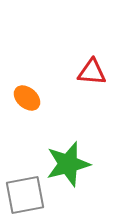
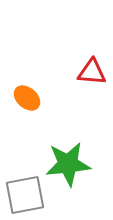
green star: rotated 9 degrees clockwise
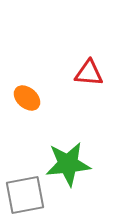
red triangle: moved 3 px left, 1 px down
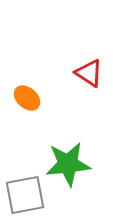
red triangle: rotated 28 degrees clockwise
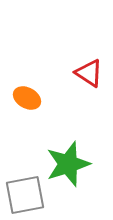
orange ellipse: rotated 12 degrees counterclockwise
green star: rotated 12 degrees counterclockwise
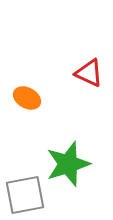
red triangle: rotated 8 degrees counterclockwise
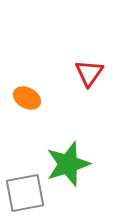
red triangle: rotated 40 degrees clockwise
gray square: moved 2 px up
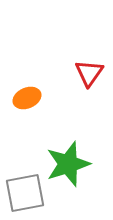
orange ellipse: rotated 52 degrees counterclockwise
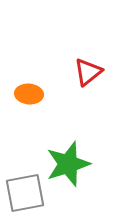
red triangle: moved 1 px left, 1 px up; rotated 16 degrees clockwise
orange ellipse: moved 2 px right, 4 px up; rotated 28 degrees clockwise
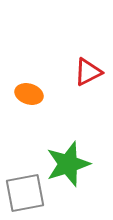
red triangle: rotated 12 degrees clockwise
orange ellipse: rotated 12 degrees clockwise
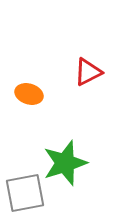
green star: moved 3 px left, 1 px up
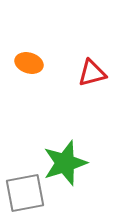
red triangle: moved 4 px right, 1 px down; rotated 12 degrees clockwise
orange ellipse: moved 31 px up
